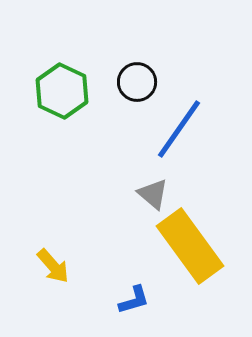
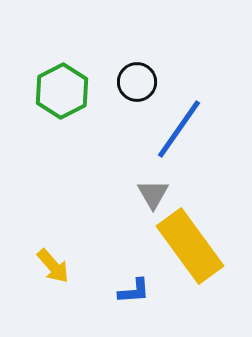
green hexagon: rotated 8 degrees clockwise
gray triangle: rotated 20 degrees clockwise
blue L-shape: moved 9 px up; rotated 12 degrees clockwise
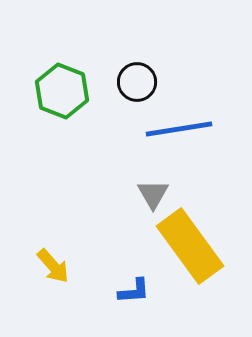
green hexagon: rotated 12 degrees counterclockwise
blue line: rotated 46 degrees clockwise
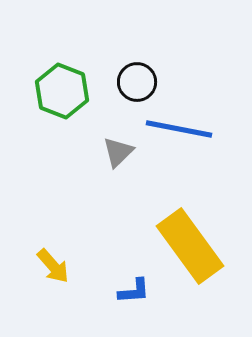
blue line: rotated 20 degrees clockwise
gray triangle: moved 35 px left, 42 px up; rotated 16 degrees clockwise
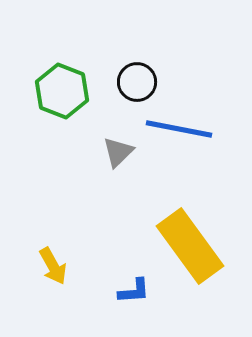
yellow arrow: rotated 12 degrees clockwise
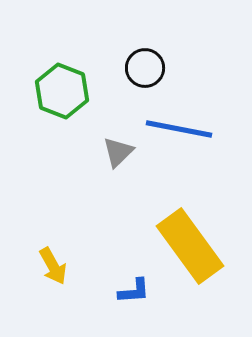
black circle: moved 8 px right, 14 px up
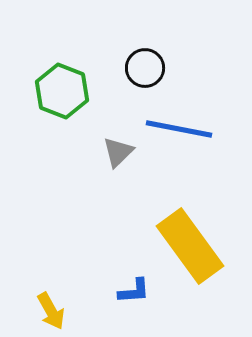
yellow arrow: moved 2 px left, 45 px down
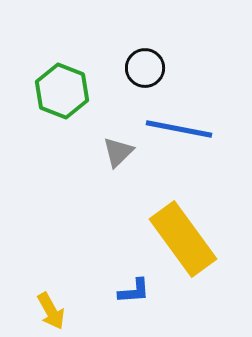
yellow rectangle: moved 7 px left, 7 px up
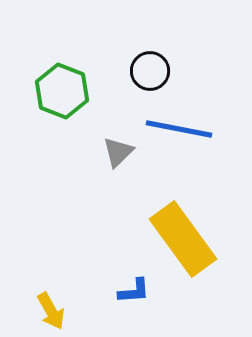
black circle: moved 5 px right, 3 px down
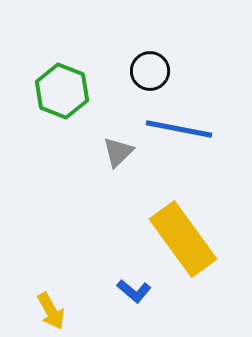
blue L-shape: rotated 44 degrees clockwise
